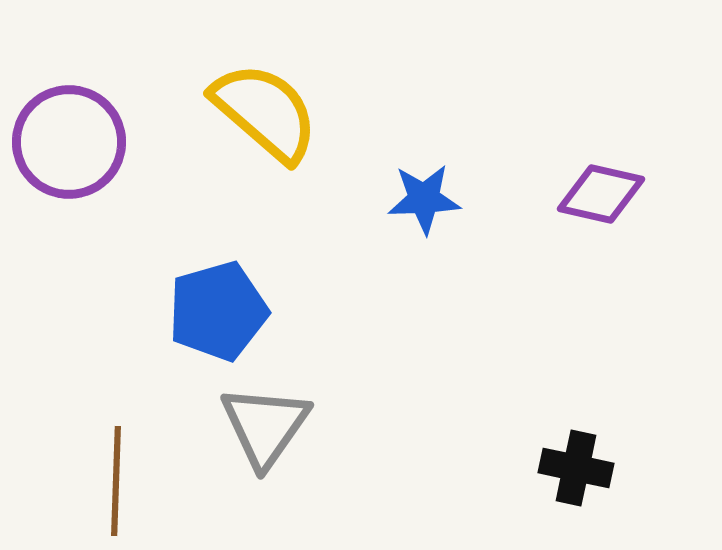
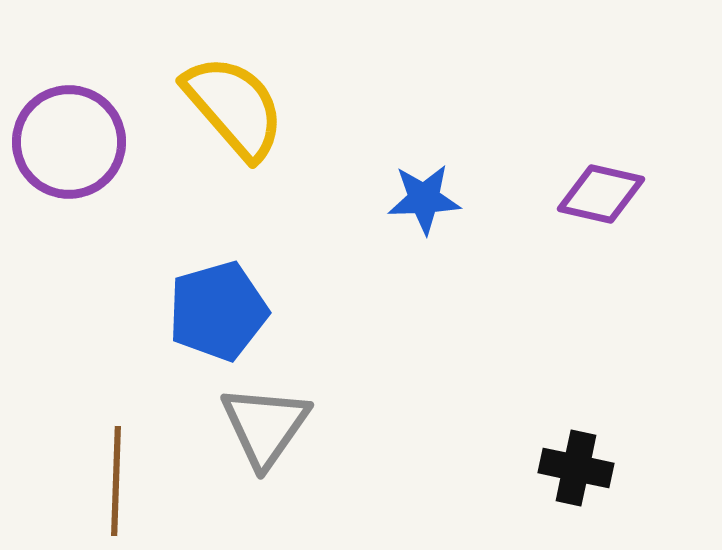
yellow semicircle: moved 31 px left, 5 px up; rotated 8 degrees clockwise
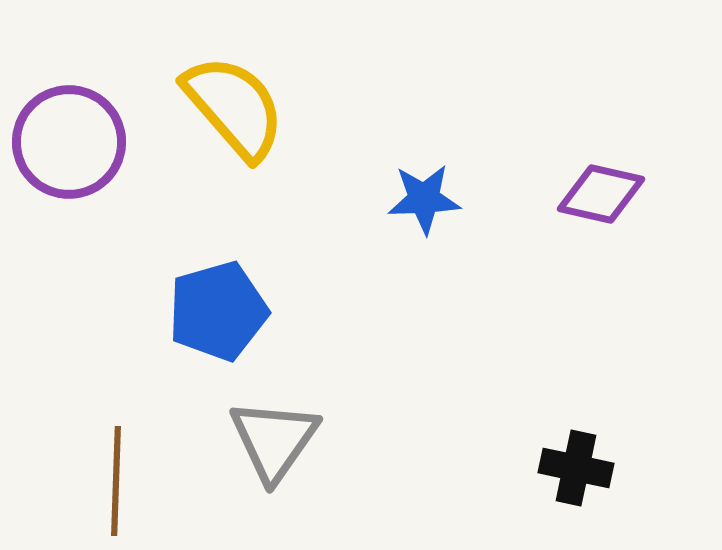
gray triangle: moved 9 px right, 14 px down
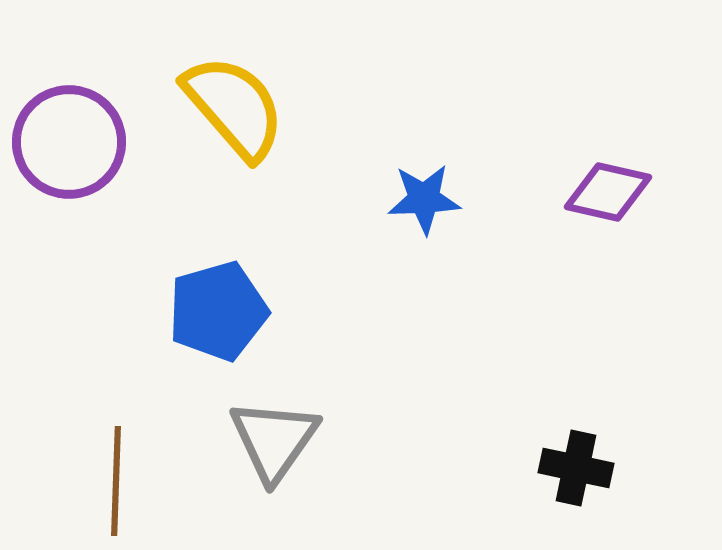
purple diamond: moved 7 px right, 2 px up
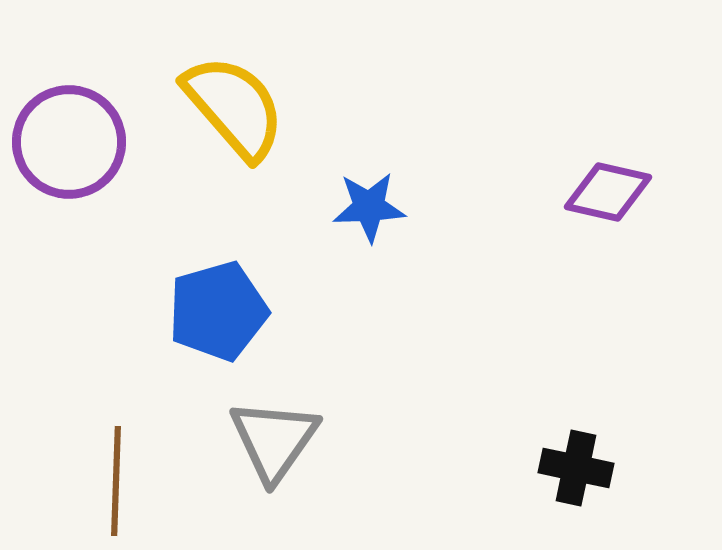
blue star: moved 55 px left, 8 px down
